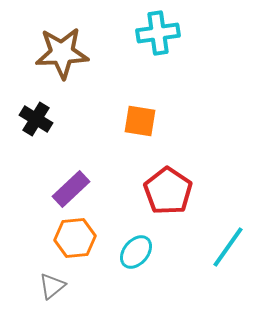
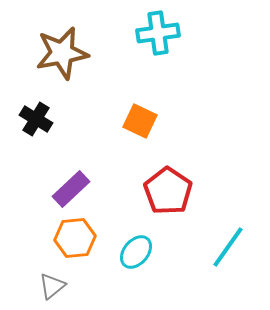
brown star: rotated 8 degrees counterclockwise
orange square: rotated 16 degrees clockwise
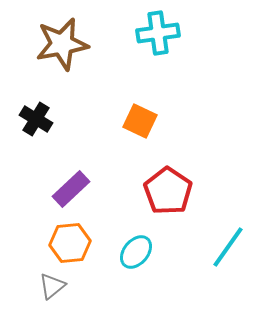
brown star: moved 9 px up
orange hexagon: moved 5 px left, 5 px down
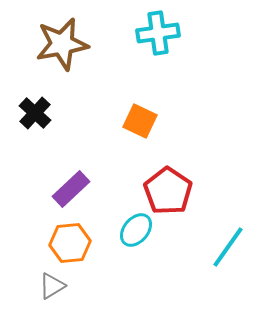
black cross: moved 1 px left, 6 px up; rotated 12 degrees clockwise
cyan ellipse: moved 22 px up
gray triangle: rotated 8 degrees clockwise
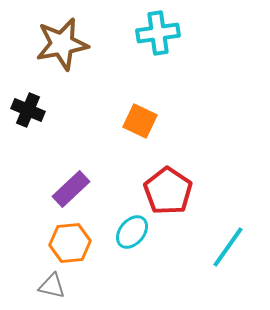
black cross: moved 7 px left, 3 px up; rotated 20 degrees counterclockwise
cyan ellipse: moved 4 px left, 2 px down
gray triangle: rotated 44 degrees clockwise
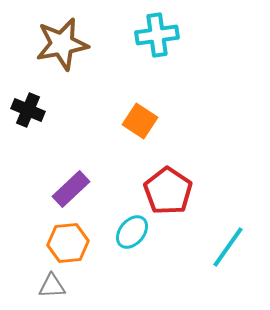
cyan cross: moved 1 px left, 2 px down
orange square: rotated 8 degrees clockwise
orange hexagon: moved 2 px left
gray triangle: rotated 16 degrees counterclockwise
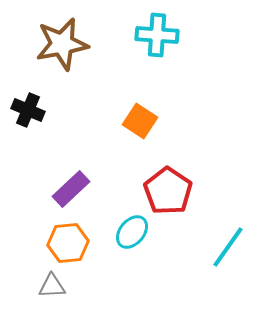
cyan cross: rotated 12 degrees clockwise
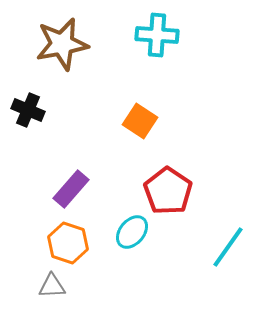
purple rectangle: rotated 6 degrees counterclockwise
orange hexagon: rotated 24 degrees clockwise
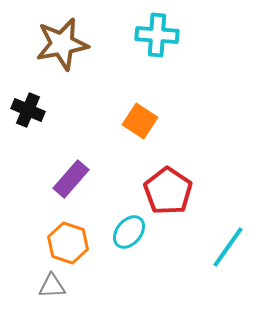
purple rectangle: moved 10 px up
cyan ellipse: moved 3 px left
